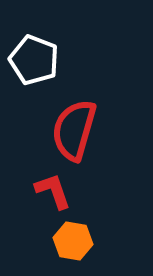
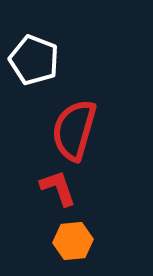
red L-shape: moved 5 px right, 3 px up
orange hexagon: rotated 15 degrees counterclockwise
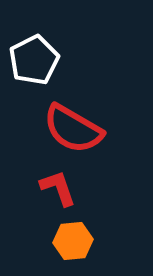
white pentagon: rotated 24 degrees clockwise
red semicircle: moved 1 px left, 1 px up; rotated 76 degrees counterclockwise
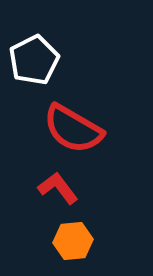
red L-shape: rotated 18 degrees counterclockwise
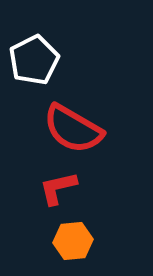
red L-shape: rotated 66 degrees counterclockwise
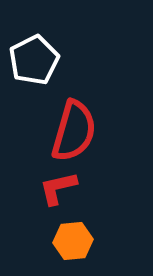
red semicircle: moved 1 px right, 2 px down; rotated 104 degrees counterclockwise
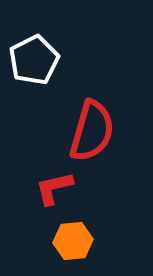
red semicircle: moved 18 px right
red L-shape: moved 4 px left
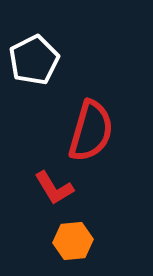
red semicircle: moved 1 px left
red L-shape: rotated 108 degrees counterclockwise
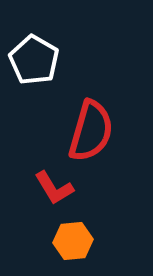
white pentagon: rotated 15 degrees counterclockwise
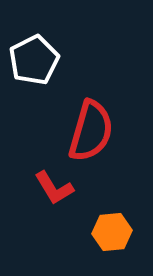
white pentagon: rotated 15 degrees clockwise
orange hexagon: moved 39 px right, 9 px up
